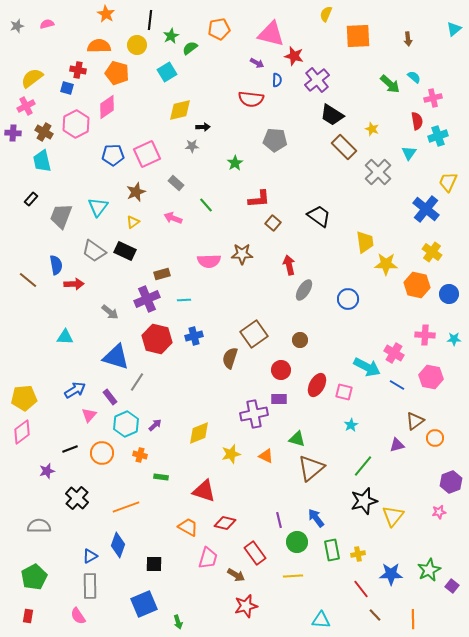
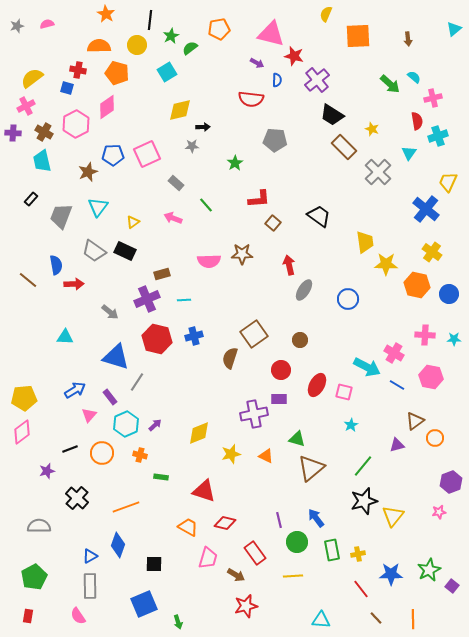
brown star at (136, 192): moved 48 px left, 20 px up
brown line at (375, 615): moved 1 px right, 3 px down
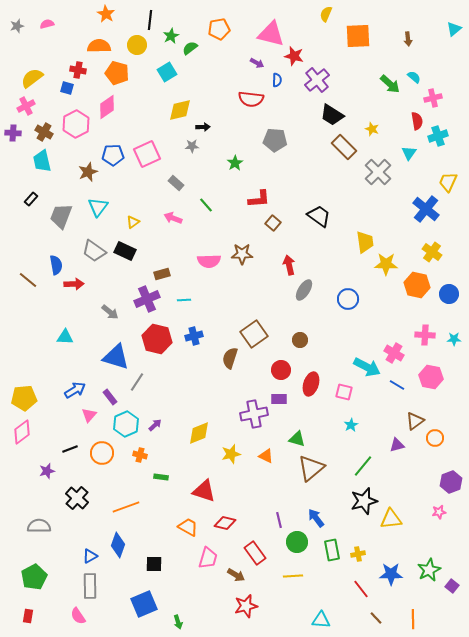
red ellipse at (317, 385): moved 6 px left, 1 px up; rotated 10 degrees counterclockwise
yellow triangle at (393, 516): moved 2 px left, 3 px down; rotated 45 degrees clockwise
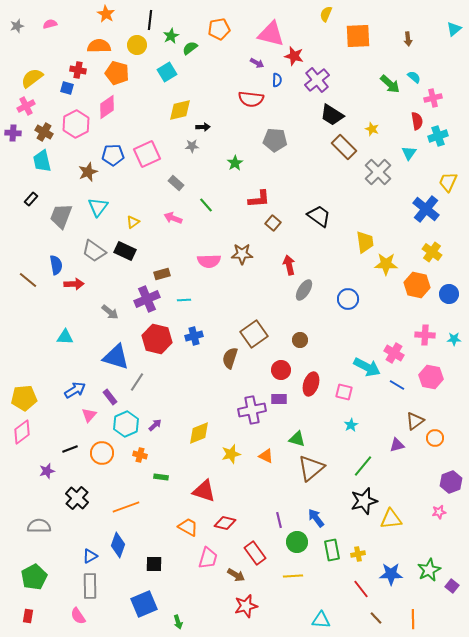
pink semicircle at (47, 24): moved 3 px right
purple cross at (254, 414): moved 2 px left, 4 px up
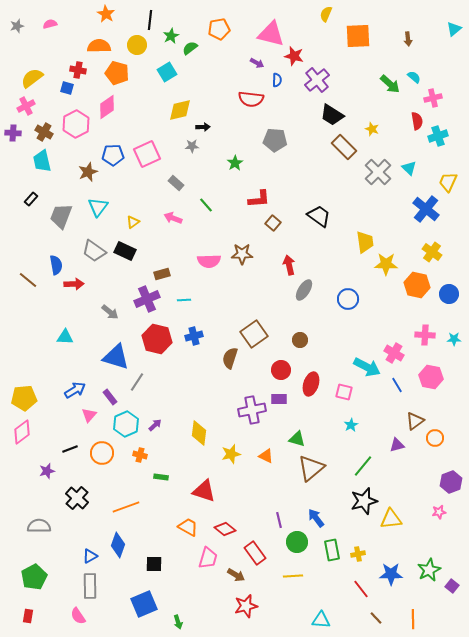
cyan triangle at (409, 153): moved 15 px down; rotated 21 degrees counterclockwise
blue line at (397, 385): rotated 28 degrees clockwise
yellow diamond at (199, 433): rotated 60 degrees counterclockwise
red diamond at (225, 523): moved 6 px down; rotated 25 degrees clockwise
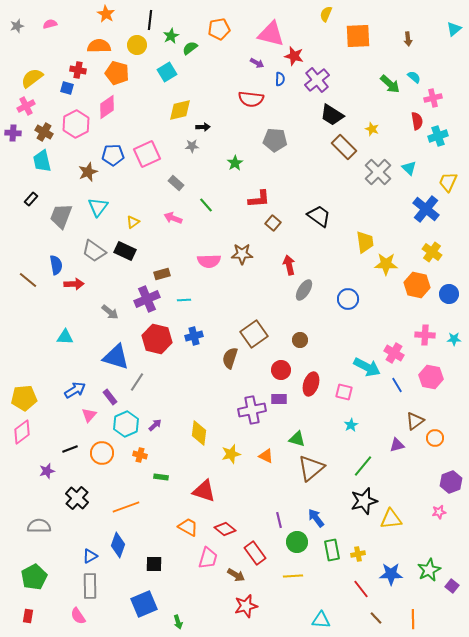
blue semicircle at (277, 80): moved 3 px right, 1 px up
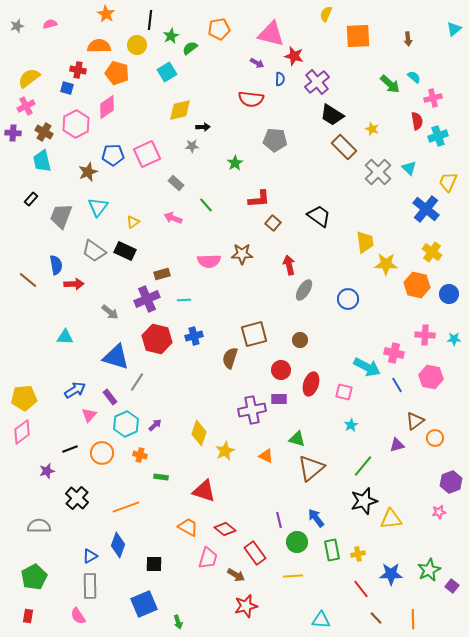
yellow semicircle at (32, 78): moved 3 px left
purple cross at (317, 80): moved 2 px down
brown square at (254, 334): rotated 20 degrees clockwise
pink cross at (394, 353): rotated 18 degrees counterclockwise
yellow diamond at (199, 433): rotated 10 degrees clockwise
yellow star at (231, 454): moved 6 px left, 3 px up; rotated 12 degrees counterclockwise
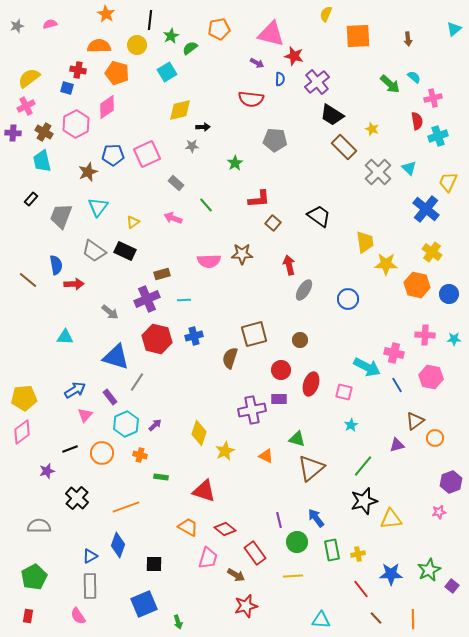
pink triangle at (89, 415): moved 4 px left
